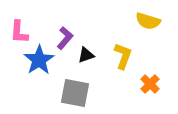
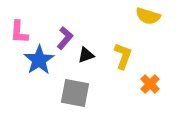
yellow semicircle: moved 5 px up
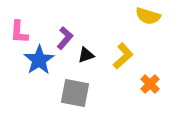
yellow L-shape: rotated 28 degrees clockwise
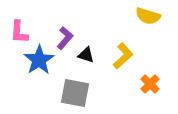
black triangle: rotated 36 degrees clockwise
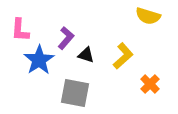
pink L-shape: moved 1 px right, 2 px up
purple L-shape: moved 1 px right
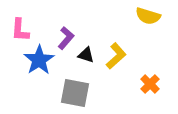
yellow L-shape: moved 7 px left
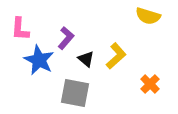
pink L-shape: moved 1 px up
black triangle: moved 4 px down; rotated 24 degrees clockwise
blue star: rotated 12 degrees counterclockwise
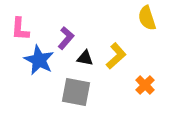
yellow semicircle: moved 1 px left, 2 px down; rotated 55 degrees clockwise
black triangle: moved 1 px left, 1 px up; rotated 30 degrees counterclockwise
orange cross: moved 5 px left, 1 px down
gray square: moved 1 px right, 1 px up
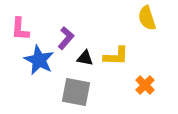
yellow L-shape: rotated 44 degrees clockwise
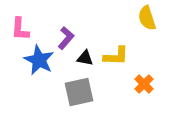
orange cross: moved 1 px left, 1 px up
gray square: moved 3 px right; rotated 24 degrees counterclockwise
